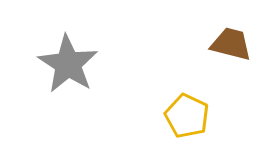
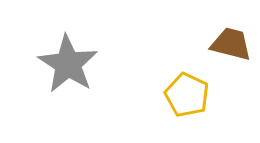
yellow pentagon: moved 21 px up
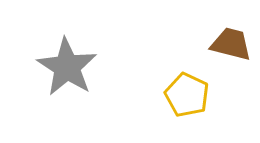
gray star: moved 1 px left, 3 px down
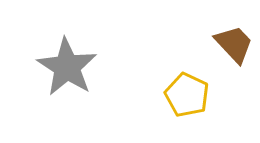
brown trapezoid: moved 3 px right; rotated 33 degrees clockwise
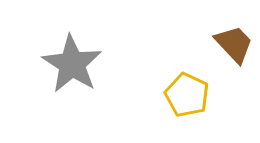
gray star: moved 5 px right, 3 px up
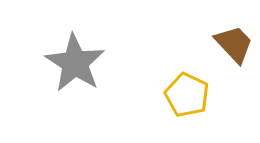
gray star: moved 3 px right, 1 px up
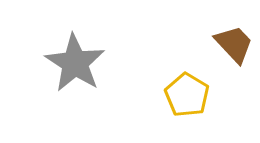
yellow pentagon: rotated 6 degrees clockwise
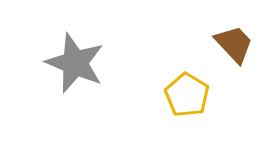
gray star: rotated 10 degrees counterclockwise
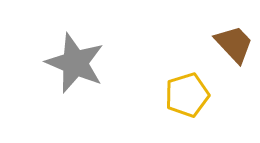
yellow pentagon: rotated 24 degrees clockwise
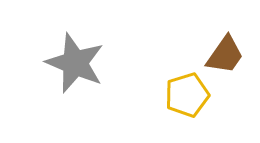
brown trapezoid: moved 9 px left, 11 px down; rotated 78 degrees clockwise
